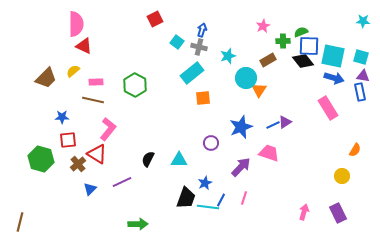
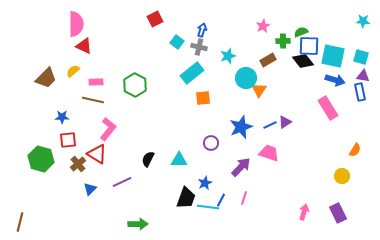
blue arrow at (334, 78): moved 1 px right, 2 px down
blue line at (273, 125): moved 3 px left
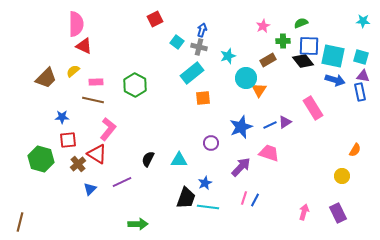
green semicircle at (301, 32): moved 9 px up
pink rectangle at (328, 108): moved 15 px left
blue line at (221, 200): moved 34 px right
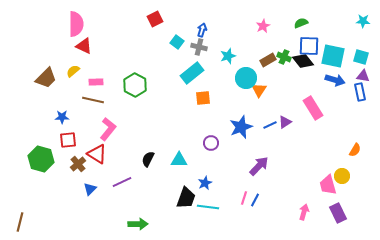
green cross at (283, 41): moved 1 px right, 16 px down; rotated 24 degrees clockwise
pink trapezoid at (269, 153): moved 59 px right, 32 px down; rotated 125 degrees counterclockwise
purple arrow at (241, 167): moved 18 px right, 1 px up
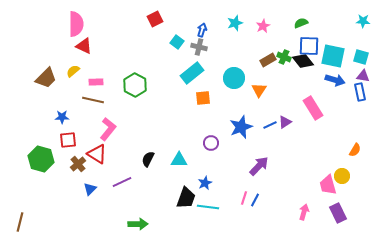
cyan star at (228, 56): moved 7 px right, 33 px up
cyan circle at (246, 78): moved 12 px left
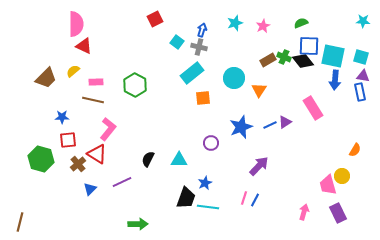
blue arrow at (335, 80): rotated 78 degrees clockwise
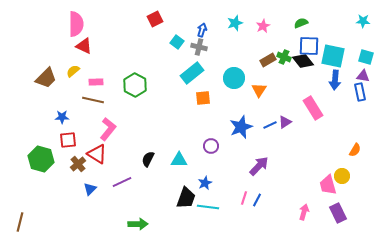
cyan square at (361, 57): moved 5 px right
purple circle at (211, 143): moved 3 px down
blue line at (255, 200): moved 2 px right
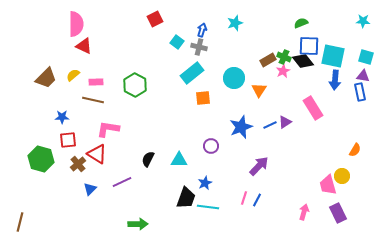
pink star at (263, 26): moved 20 px right, 45 px down
yellow semicircle at (73, 71): moved 4 px down
pink L-shape at (108, 129): rotated 120 degrees counterclockwise
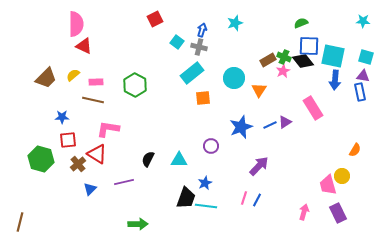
purple line at (122, 182): moved 2 px right; rotated 12 degrees clockwise
cyan line at (208, 207): moved 2 px left, 1 px up
